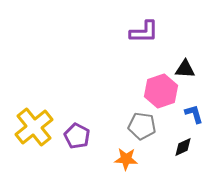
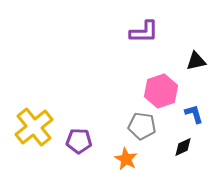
black triangle: moved 11 px right, 8 px up; rotated 15 degrees counterclockwise
purple pentagon: moved 2 px right, 5 px down; rotated 25 degrees counterclockwise
orange star: rotated 25 degrees clockwise
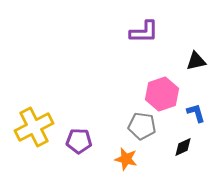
pink hexagon: moved 1 px right, 3 px down
blue L-shape: moved 2 px right, 1 px up
yellow cross: rotated 12 degrees clockwise
orange star: rotated 15 degrees counterclockwise
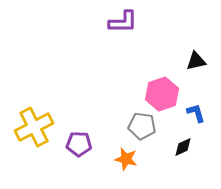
purple L-shape: moved 21 px left, 10 px up
purple pentagon: moved 3 px down
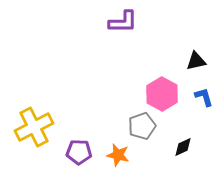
pink hexagon: rotated 12 degrees counterclockwise
blue L-shape: moved 8 px right, 16 px up
gray pentagon: rotated 28 degrees counterclockwise
purple pentagon: moved 8 px down
orange star: moved 8 px left, 4 px up
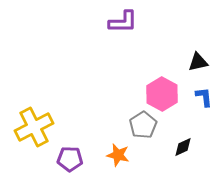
black triangle: moved 2 px right, 1 px down
blue L-shape: rotated 10 degrees clockwise
gray pentagon: moved 1 px right, 1 px up; rotated 12 degrees counterclockwise
purple pentagon: moved 9 px left, 7 px down
